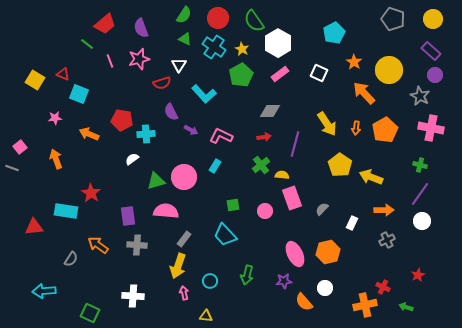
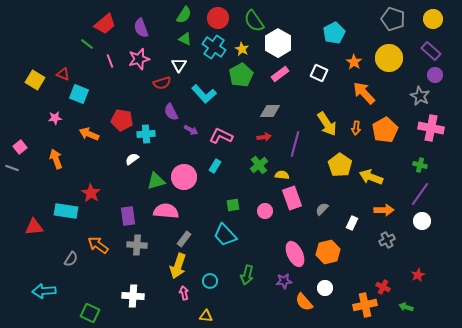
yellow circle at (389, 70): moved 12 px up
green cross at (261, 165): moved 2 px left
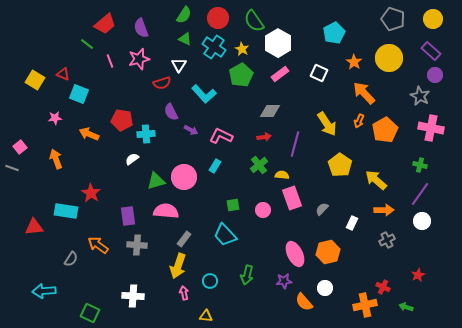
orange arrow at (356, 128): moved 3 px right, 7 px up; rotated 16 degrees clockwise
yellow arrow at (371, 177): moved 5 px right, 3 px down; rotated 20 degrees clockwise
pink circle at (265, 211): moved 2 px left, 1 px up
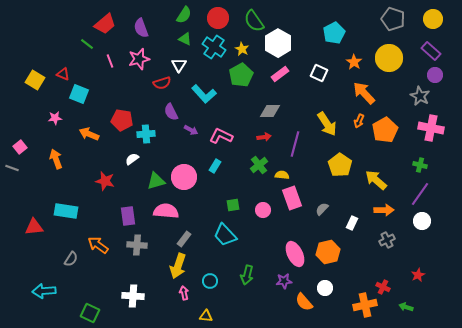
red star at (91, 193): moved 14 px right, 12 px up; rotated 18 degrees counterclockwise
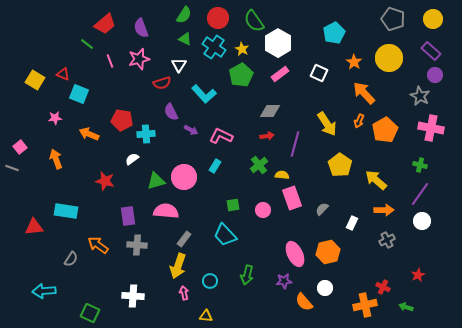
red arrow at (264, 137): moved 3 px right, 1 px up
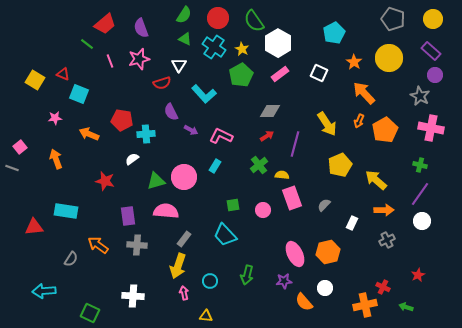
red arrow at (267, 136): rotated 24 degrees counterclockwise
yellow pentagon at (340, 165): rotated 15 degrees clockwise
gray semicircle at (322, 209): moved 2 px right, 4 px up
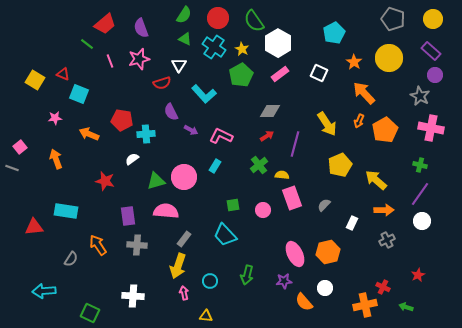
orange arrow at (98, 245): rotated 20 degrees clockwise
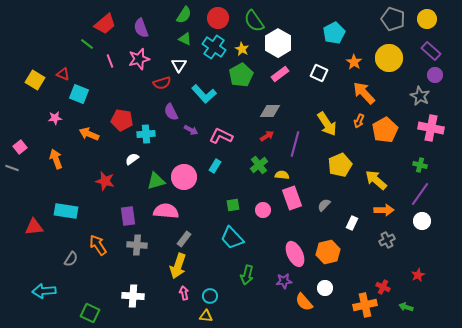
yellow circle at (433, 19): moved 6 px left
cyan trapezoid at (225, 235): moved 7 px right, 3 px down
cyan circle at (210, 281): moved 15 px down
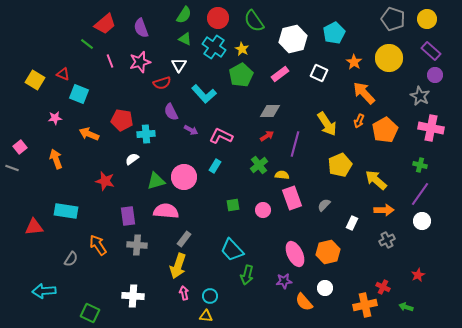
white hexagon at (278, 43): moved 15 px right, 4 px up; rotated 16 degrees clockwise
pink star at (139, 59): moved 1 px right, 3 px down
cyan trapezoid at (232, 238): moved 12 px down
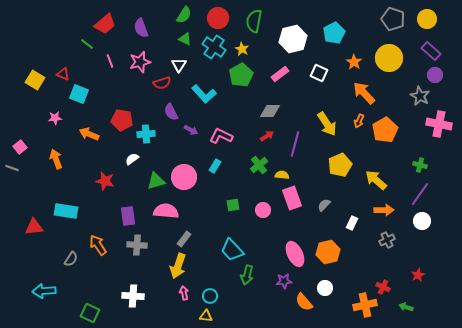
green semicircle at (254, 21): rotated 45 degrees clockwise
pink cross at (431, 128): moved 8 px right, 4 px up
